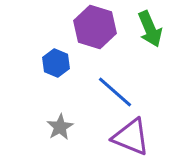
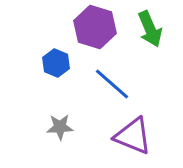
blue line: moved 3 px left, 8 px up
gray star: rotated 28 degrees clockwise
purple triangle: moved 2 px right, 1 px up
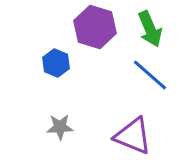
blue line: moved 38 px right, 9 px up
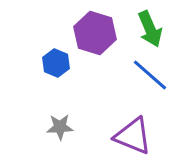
purple hexagon: moved 6 px down
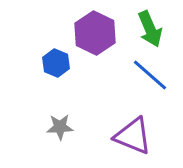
purple hexagon: rotated 9 degrees clockwise
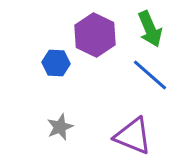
purple hexagon: moved 2 px down
blue hexagon: rotated 20 degrees counterclockwise
gray star: rotated 20 degrees counterclockwise
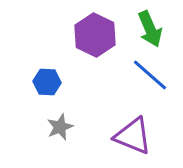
blue hexagon: moved 9 px left, 19 px down
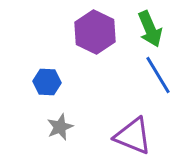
purple hexagon: moved 3 px up
blue line: moved 8 px right; rotated 18 degrees clockwise
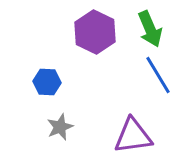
purple triangle: rotated 30 degrees counterclockwise
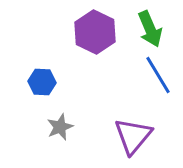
blue hexagon: moved 5 px left
purple triangle: rotated 42 degrees counterclockwise
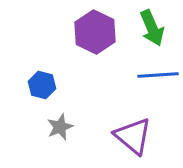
green arrow: moved 2 px right, 1 px up
blue line: rotated 63 degrees counterclockwise
blue hexagon: moved 3 px down; rotated 12 degrees clockwise
purple triangle: rotated 30 degrees counterclockwise
